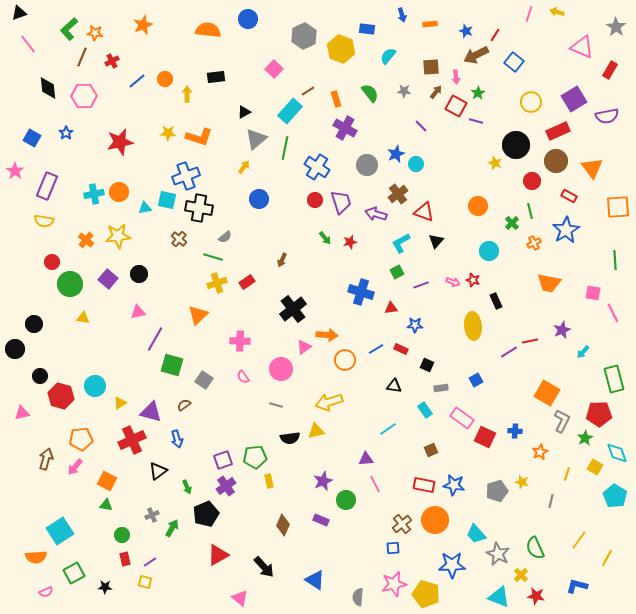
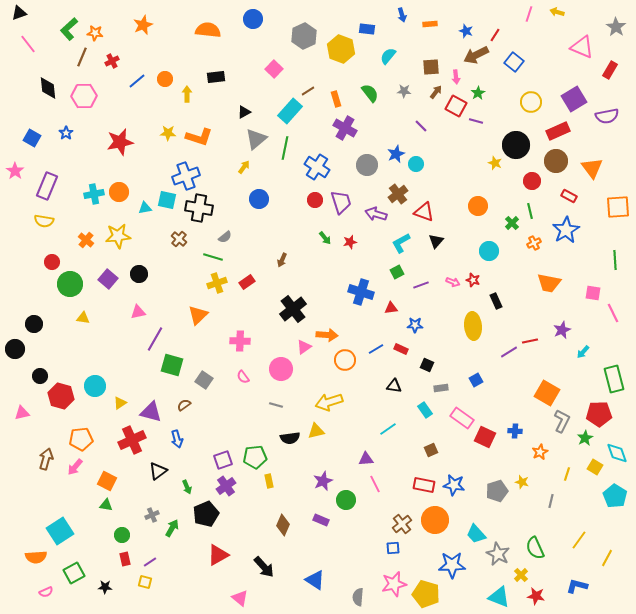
blue circle at (248, 19): moved 5 px right
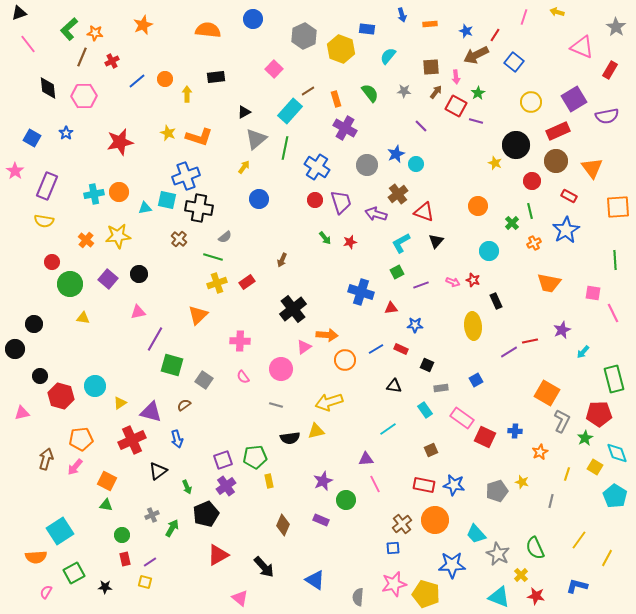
pink line at (529, 14): moved 5 px left, 3 px down
yellow star at (168, 133): rotated 21 degrees clockwise
pink semicircle at (46, 592): rotated 144 degrees clockwise
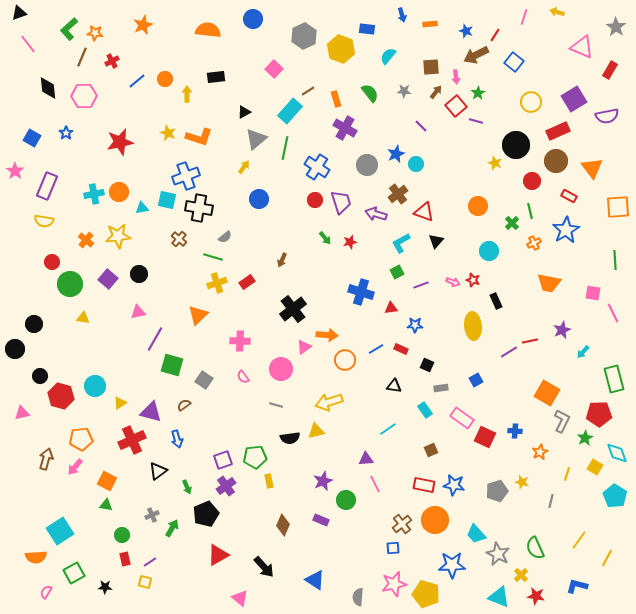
red square at (456, 106): rotated 20 degrees clockwise
cyan triangle at (145, 208): moved 3 px left
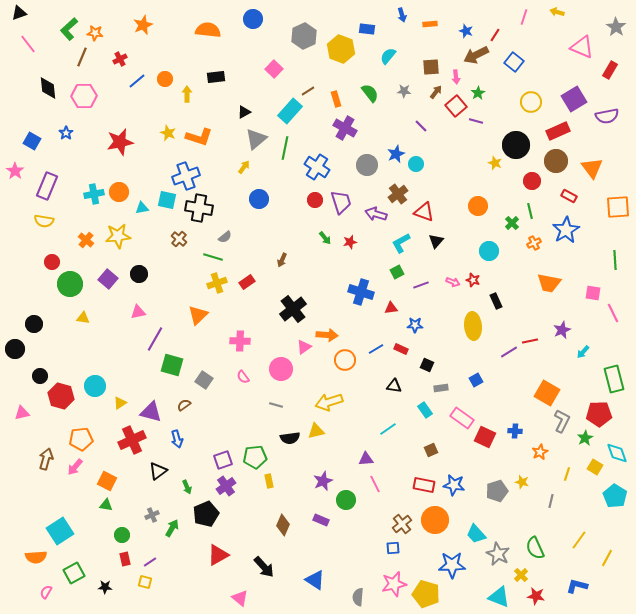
red cross at (112, 61): moved 8 px right, 2 px up
blue square at (32, 138): moved 3 px down
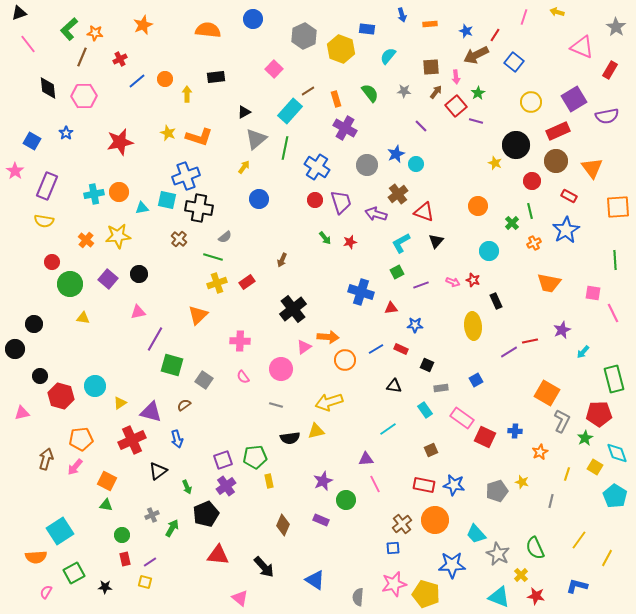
orange arrow at (327, 335): moved 1 px right, 2 px down
red triangle at (218, 555): rotated 35 degrees clockwise
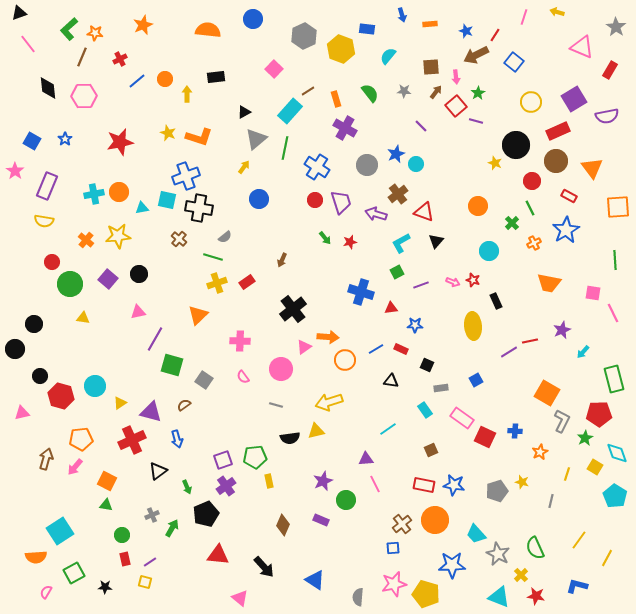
blue star at (66, 133): moved 1 px left, 6 px down
green line at (530, 211): moved 3 px up; rotated 14 degrees counterclockwise
black triangle at (394, 386): moved 3 px left, 5 px up
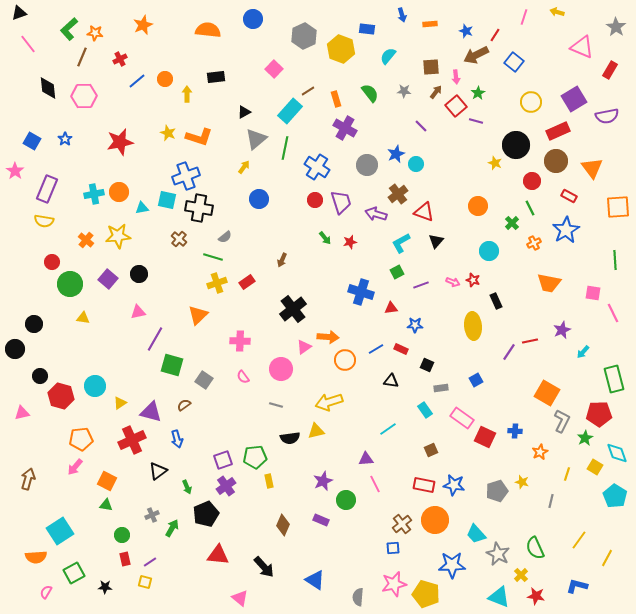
purple rectangle at (47, 186): moved 3 px down
purple line at (509, 352): rotated 24 degrees counterclockwise
brown arrow at (46, 459): moved 18 px left, 20 px down
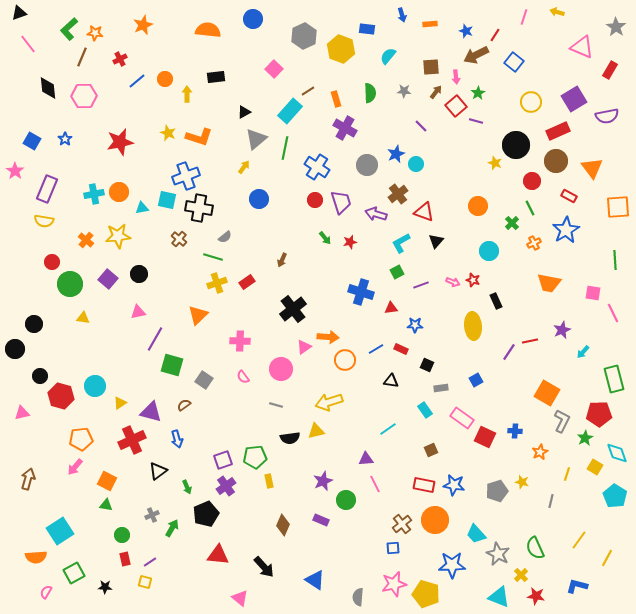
green semicircle at (370, 93): rotated 36 degrees clockwise
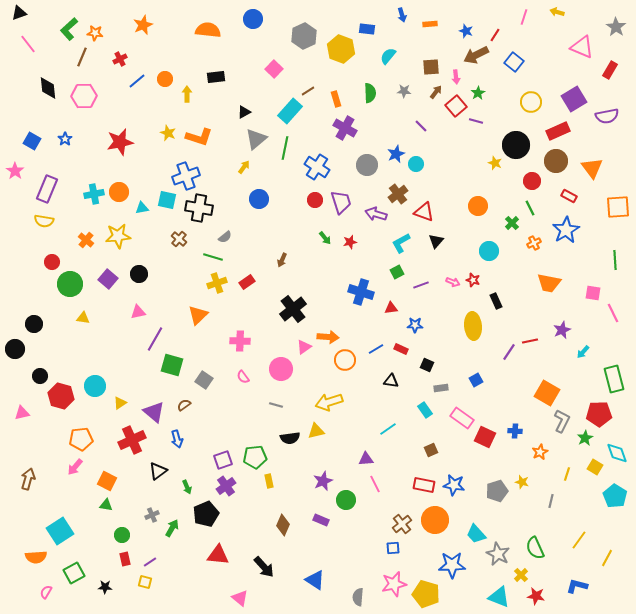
purple triangle at (151, 412): moved 3 px right; rotated 25 degrees clockwise
